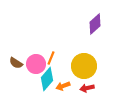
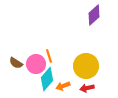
purple diamond: moved 1 px left, 9 px up
orange line: moved 2 px left, 2 px up; rotated 40 degrees counterclockwise
yellow circle: moved 2 px right
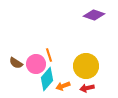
purple diamond: rotated 60 degrees clockwise
orange line: moved 1 px up
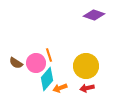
pink circle: moved 1 px up
orange arrow: moved 3 px left, 2 px down
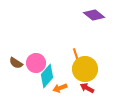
purple diamond: rotated 20 degrees clockwise
orange line: moved 27 px right
yellow circle: moved 1 px left, 3 px down
cyan diamond: moved 3 px up
red arrow: rotated 40 degrees clockwise
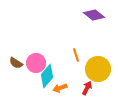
yellow circle: moved 13 px right
red arrow: rotated 88 degrees clockwise
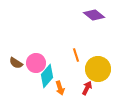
orange arrow: rotated 88 degrees counterclockwise
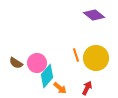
pink circle: moved 1 px right
yellow circle: moved 2 px left, 11 px up
orange arrow: rotated 32 degrees counterclockwise
